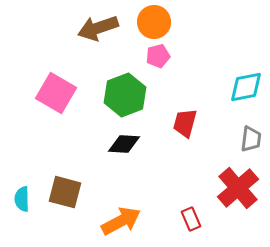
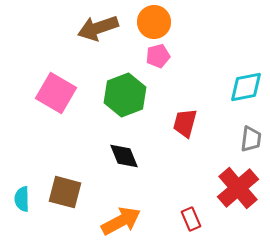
black diamond: moved 12 px down; rotated 64 degrees clockwise
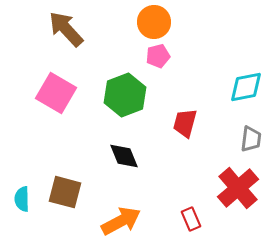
brown arrow: moved 32 px left, 1 px down; rotated 66 degrees clockwise
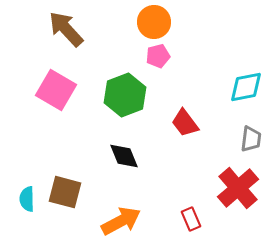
pink square: moved 3 px up
red trapezoid: rotated 52 degrees counterclockwise
cyan semicircle: moved 5 px right
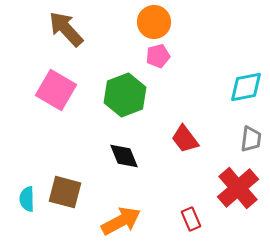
red trapezoid: moved 16 px down
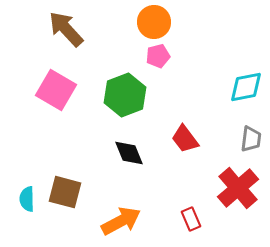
black diamond: moved 5 px right, 3 px up
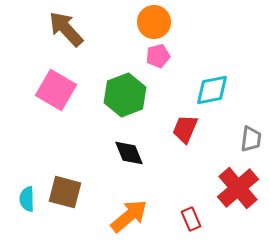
cyan diamond: moved 34 px left, 3 px down
red trapezoid: moved 10 px up; rotated 60 degrees clockwise
orange arrow: moved 8 px right, 5 px up; rotated 12 degrees counterclockwise
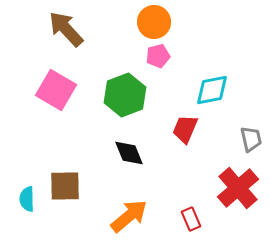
gray trapezoid: rotated 20 degrees counterclockwise
brown square: moved 6 px up; rotated 16 degrees counterclockwise
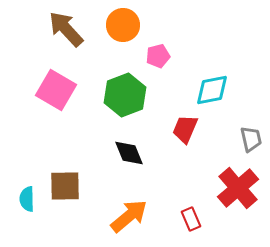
orange circle: moved 31 px left, 3 px down
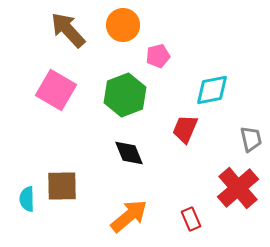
brown arrow: moved 2 px right, 1 px down
brown square: moved 3 px left
